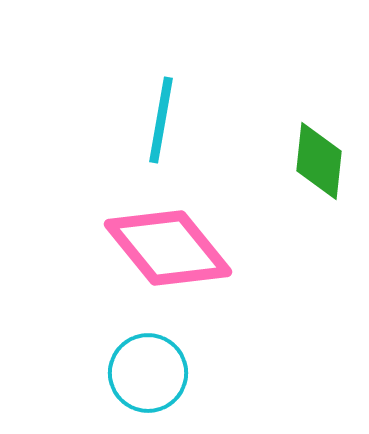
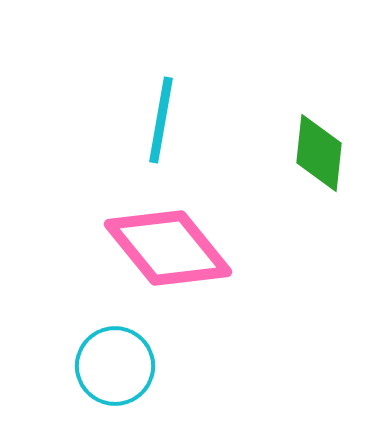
green diamond: moved 8 px up
cyan circle: moved 33 px left, 7 px up
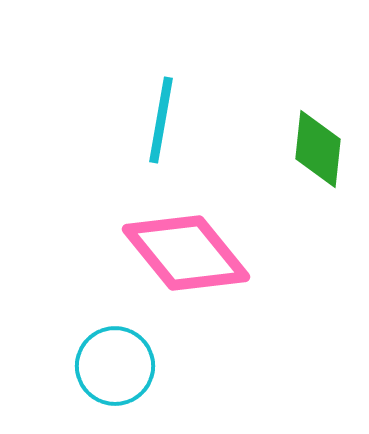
green diamond: moved 1 px left, 4 px up
pink diamond: moved 18 px right, 5 px down
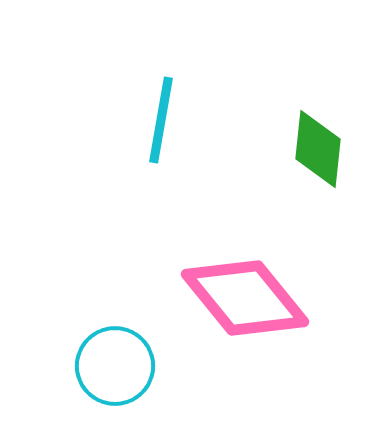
pink diamond: moved 59 px right, 45 px down
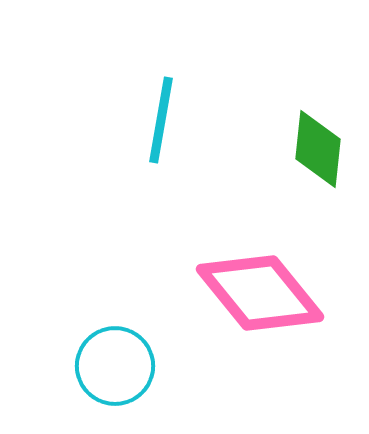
pink diamond: moved 15 px right, 5 px up
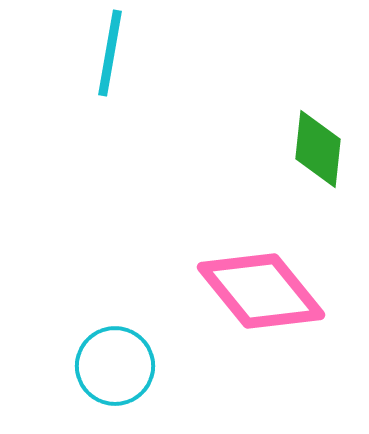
cyan line: moved 51 px left, 67 px up
pink diamond: moved 1 px right, 2 px up
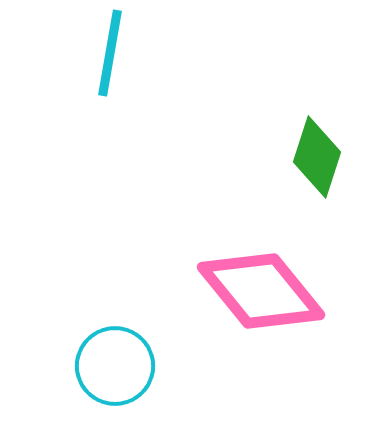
green diamond: moved 1 px left, 8 px down; rotated 12 degrees clockwise
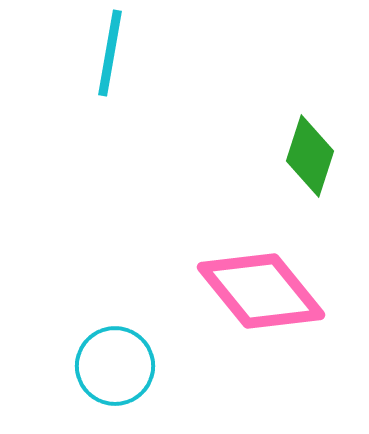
green diamond: moved 7 px left, 1 px up
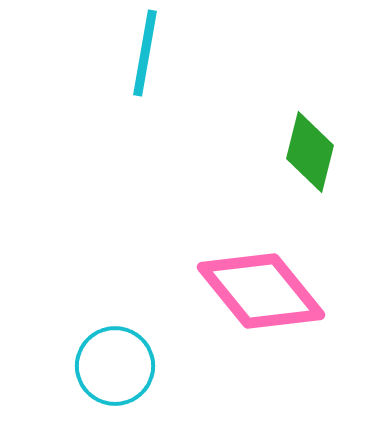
cyan line: moved 35 px right
green diamond: moved 4 px up; rotated 4 degrees counterclockwise
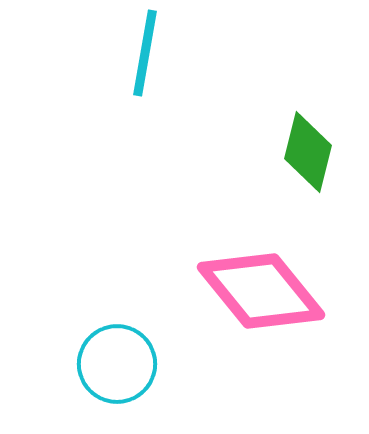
green diamond: moved 2 px left
cyan circle: moved 2 px right, 2 px up
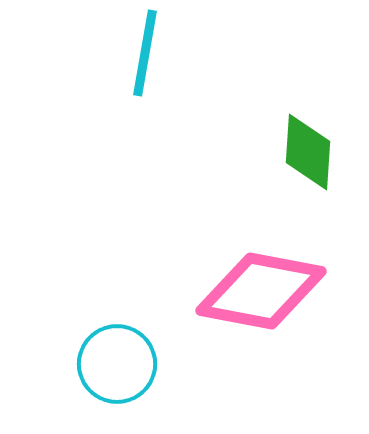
green diamond: rotated 10 degrees counterclockwise
pink diamond: rotated 40 degrees counterclockwise
